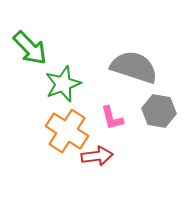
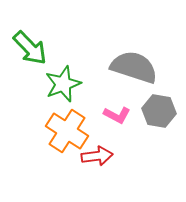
pink L-shape: moved 5 px right, 3 px up; rotated 48 degrees counterclockwise
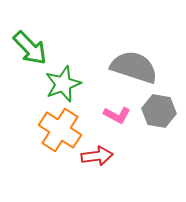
orange cross: moved 7 px left, 1 px up
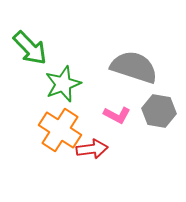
red arrow: moved 5 px left, 7 px up
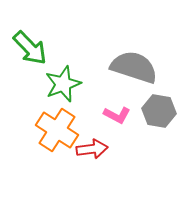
orange cross: moved 3 px left
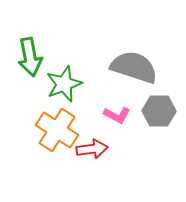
green arrow: moved 9 px down; rotated 33 degrees clockwise
green star: moved 1 px right
gray hexagon: rotated 8 degrees counterclockwise
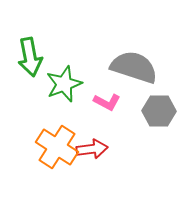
pink L-shape: moved 10 px left, 13 px up
orange cross: moved 17 px down
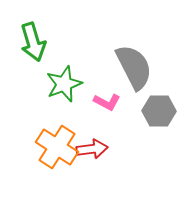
green arrow: moved 3 px right, 15 px up; rotated 6 degrees counterclockwise
gray semicircle: rotated 45 degrees clockwise
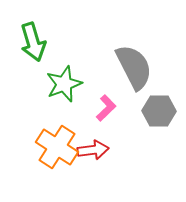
pink L-shape: moved 1 px left, 6 px down; rotated 72 degrees counterclockwise
red arrow: moved 1 px right, 1 px down
